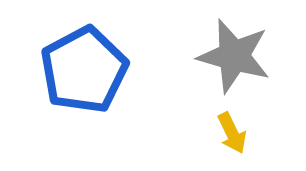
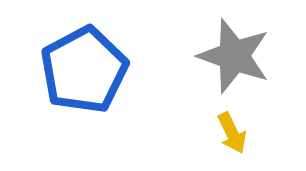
gray star: rotated 4 degrees clockwise
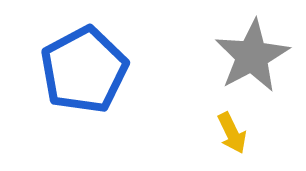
gray star: moved 18 px right; rotated 24 degrees clockwise
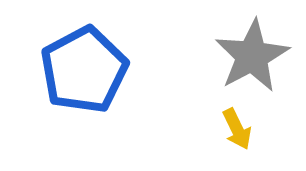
yellow arrow: moved 5 px right, 4 px up
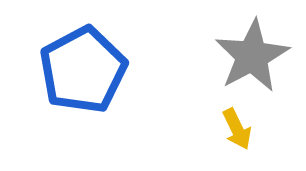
blue pentagon: moved 1 px left
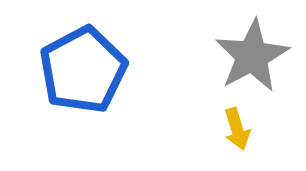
yellow arrow: rotated 9 degrees clockwise
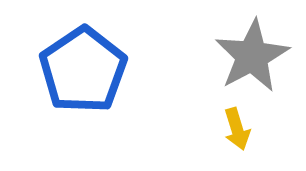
blue pentagon: rotated 6 degrees counterclockwise
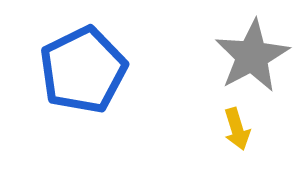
blue pentagon: rotated 8 degrees clockwise
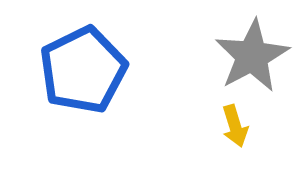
yellow arrow: moved 2 px left, 3 px up
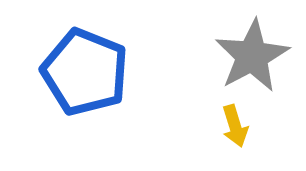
blue pentagon: moved 2 px right, 2 px down; rotated 24 degrees counterclockwise
